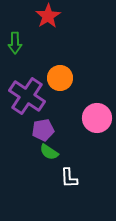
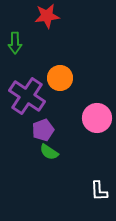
red star: moved 1 px left; rotated 25 degrees clockwise
purple pentagon: rotated 10 degrees counterclockwise
white L-shape: moved 30 px right, 13 px down
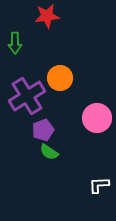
purple cross: rotated 24 degrees clockwise
white L-shape: moved 6 px up; rotated 90 degrees clockwise
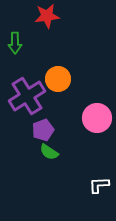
orange circle: moved 2 px left, 1 px down
